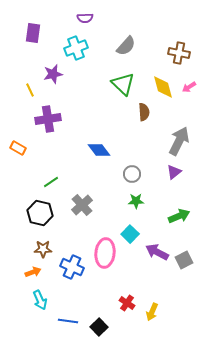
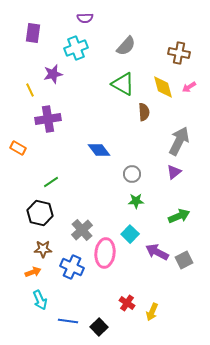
green triangle: rotated 15 degrees counterclockwise
gray cross: moved 25 px down
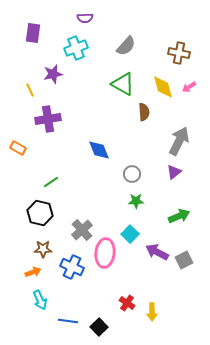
blue diamond: rotated 15 degrees clockwise
yellow arrow: rotated 24 degrees counterclockwise
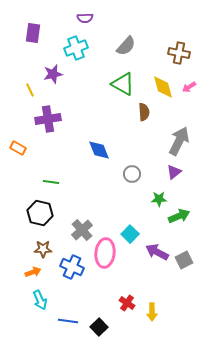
green line: rotated 42 degrees clockwise
green star: moved 23 px right, 2 px up
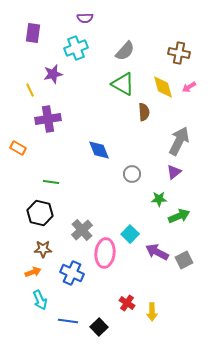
gray semicircle: moved 1 px left, 5 px down
blue cross: moved 6 px down
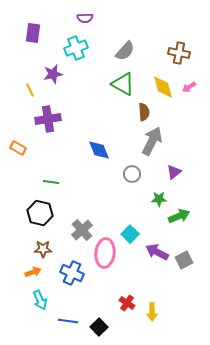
gray arrow: moved 27 px left
